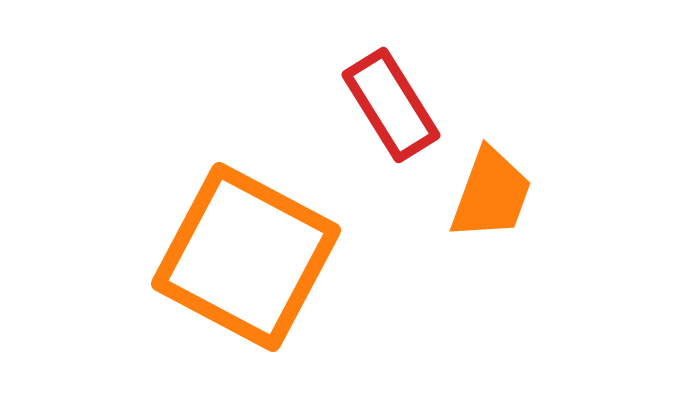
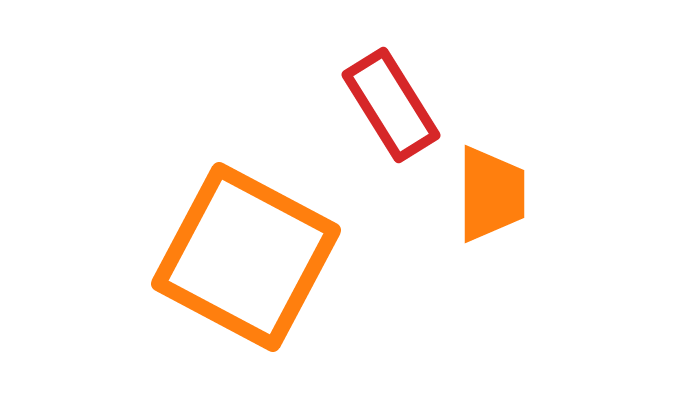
orange trapezoid: rotated 20 degrees counterclockwise
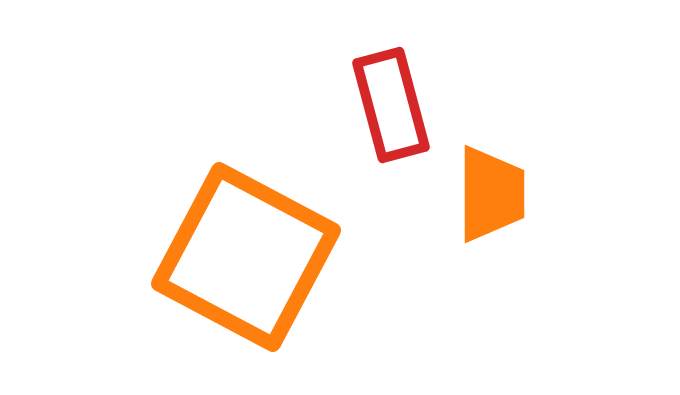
red rectangle: rotated 17 degrees clockwise
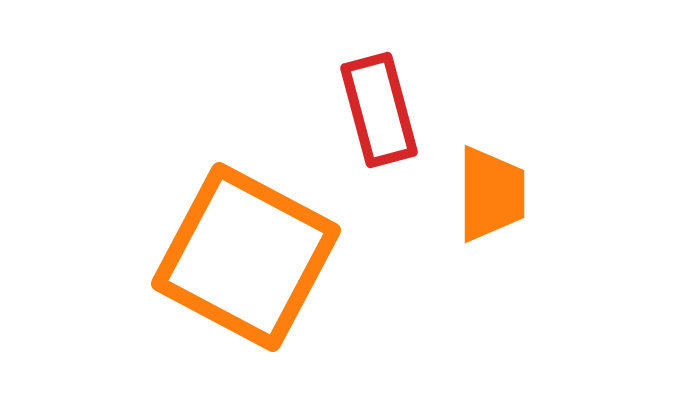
red rectangle: moved 12 px left, 5 px down
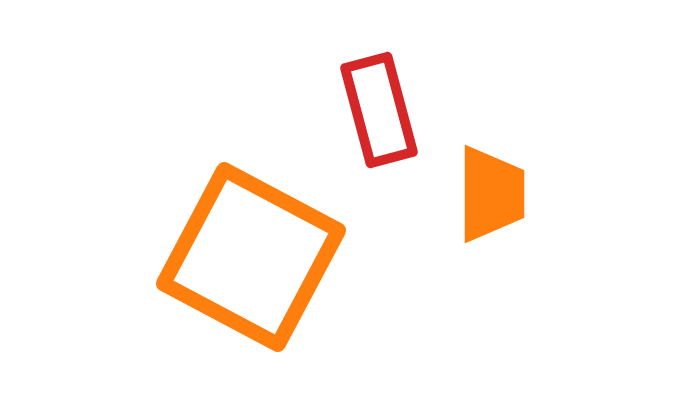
orange square: moved 5 px right
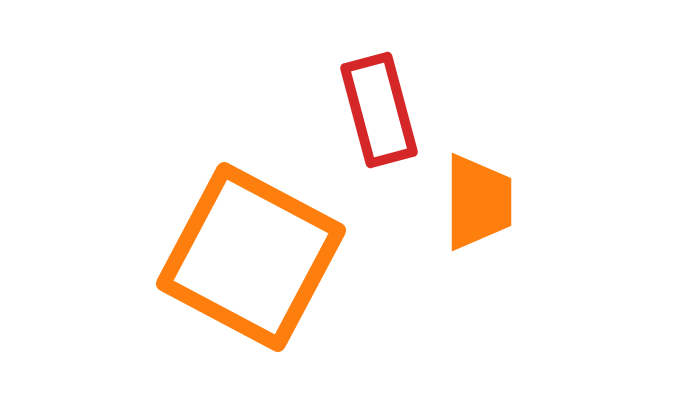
orange trapezoid: moved 13 px left, 8 px down
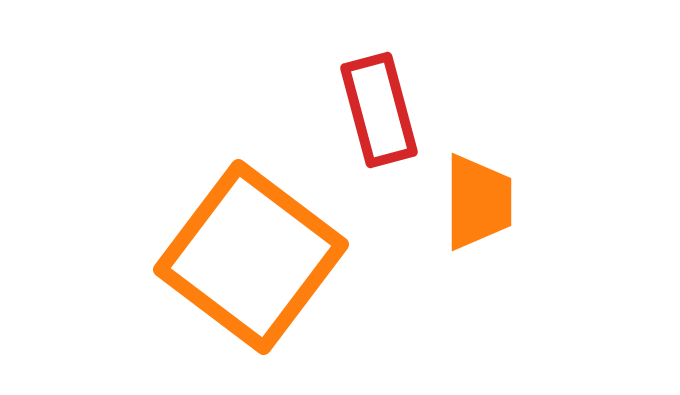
orange square: rotated 9 degrees clockwise
